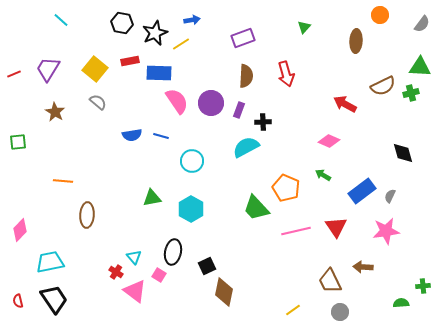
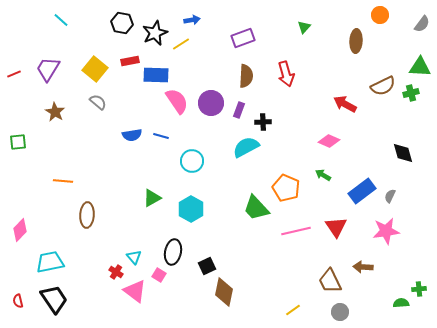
blue rectangle at (159, 73): moved 3 px left, 2 px down
green triangle at (152, 198): rotated 18 degrees counterclockwise
green cross at (423, 286): moved 4 px left, 3 px down
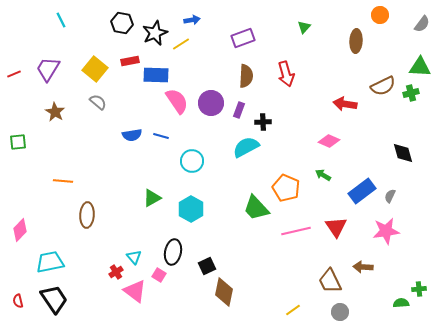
cyan line at (61, 20): rotated 21 degrees clockwise
red arrow at (345, 104): rotated 20 degrees counterclockwise
red cross at (116, 272): rotated 24 degrees clockwise
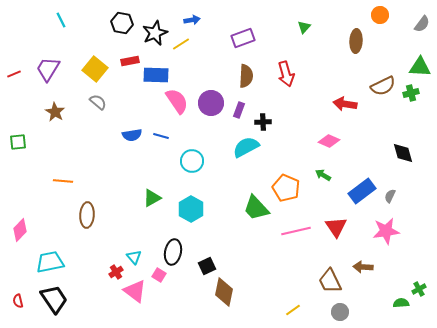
green cross at (419, 289): rotated 24 degrees counterclockwise
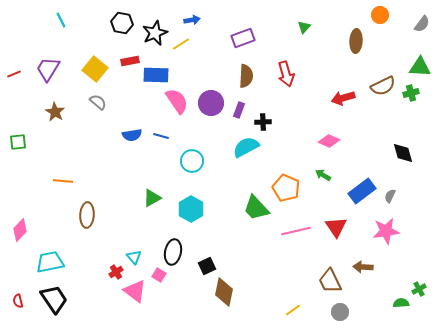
red arrow at (345, 104): moved 2 px left, 6 px up; rotated 25 degrees counterclockwise
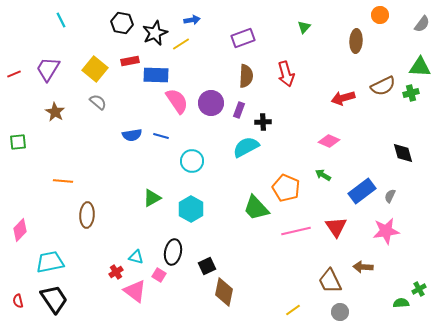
cyan triangle at (134, 257): moved 2 px right; rotated 35 degrees counterclockwise
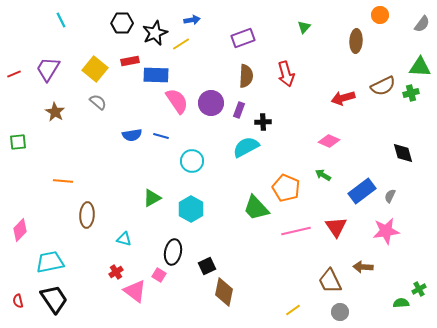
black hexagon at (122, 23): rotated 10 degrees counterclockwise
cyan triangle at (136, 257): moved 12 px left, 18 px up
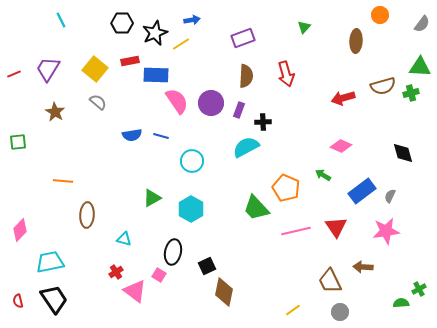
brown semicircle at (383, 86): rotated 10 degrees clockwise
pink diamond at (329, 141): moved 12 px right, 5 px down
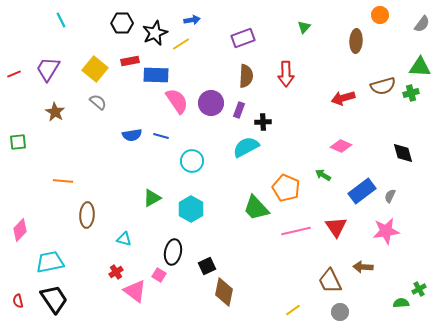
red arrow at (286, 74): rotated 15 degrees clockwise
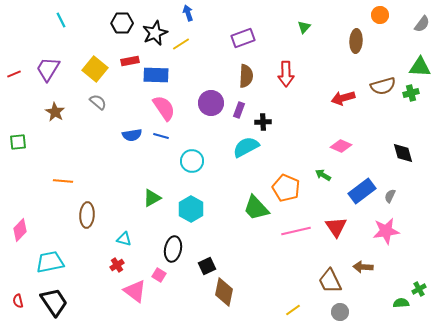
blue arrow at (192, 20): moved 4 px left, 7 px up; rotated 98 degrees counterclockwise
pink semicircle at (177, 101): moved 13 px left, 7 px down
black ellipse at (173, 252): moved 3 px up
red cross at (116, 272): moved 1 px right, 7 px up
black trapezoid at (54, 299): moved 3 px down
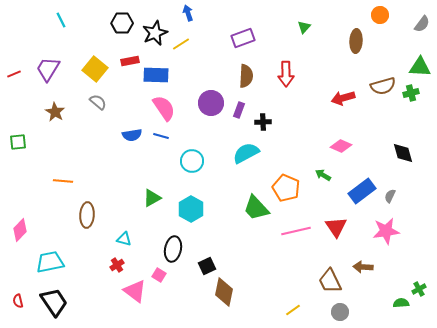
cyan semicircle at (246, 147): moved 6 px down
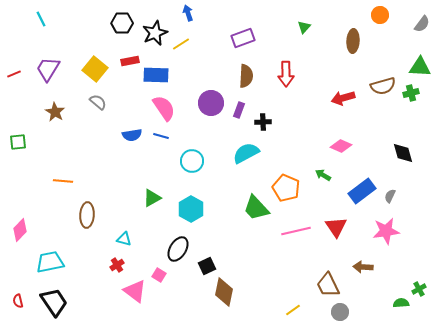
cyan line at (61, 20): moved 20 px left, 1 px up
brown ellipse at (356, 41): moved 3 px left
black ellipse at (173, 249): moved 5 px right; rotated 20 degrees clockwise
brown trapezoid at (330, 281): moved 2 px left, 4 px down
